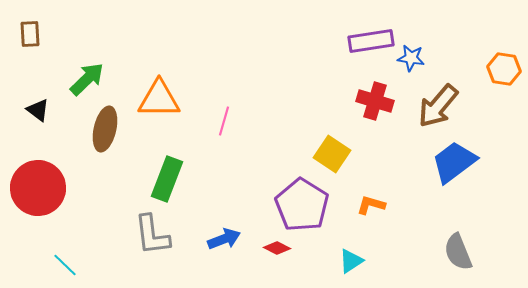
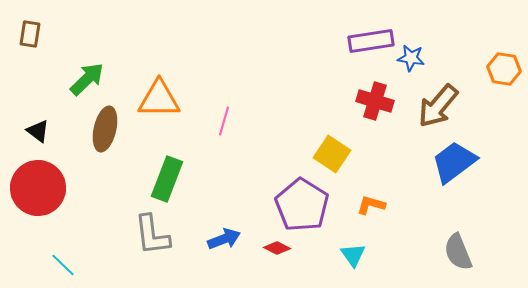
brown rectangle: rotated 12 degrees clockwise
black triangle: moved 21 px down
cyan triangle: moved 2 px right, 6 px up; rotated 32 degrees counterclockwise
cyan line: moved 2 px left
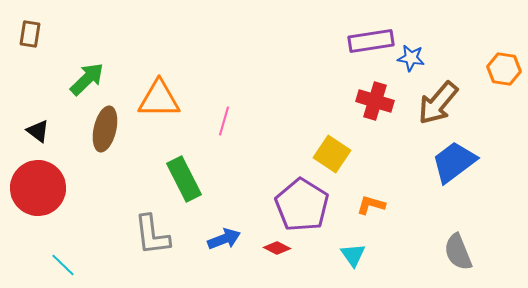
brown arrow: moved 3 px up
green rectangle: moved 17 px right; rotated 48 degrees counterclockwise
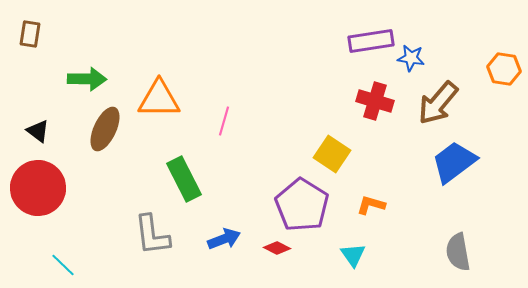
green arrow: rotated 45 degrees clockwise
brown ellipse: rotated 12 degrees clockwise
gray semicircle: rotated 12 degrees clockwise
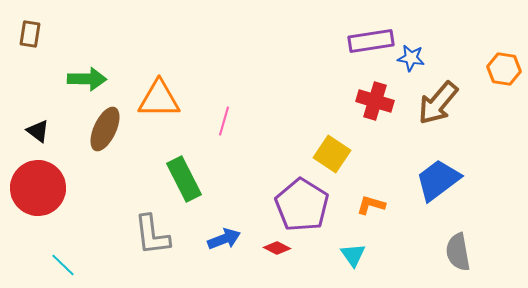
blue trapezoid: moved 16 px left, 18 px down
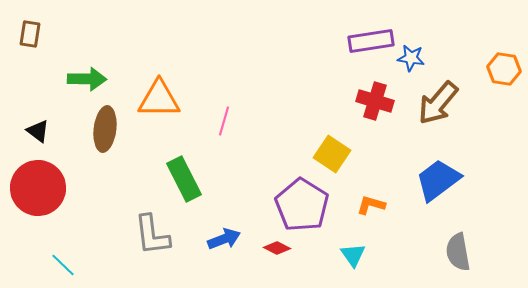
brown ellipse: rotated 18 degrees counterclockwise
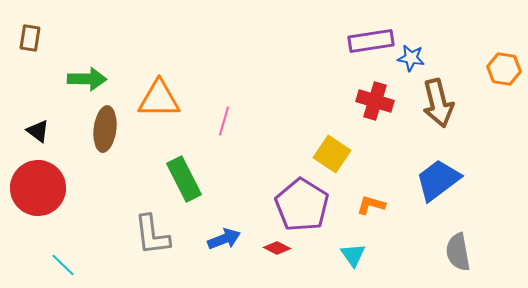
brown rectangle: moved 4 px down
brown arrow: rotated 54 degrees counterclockwise
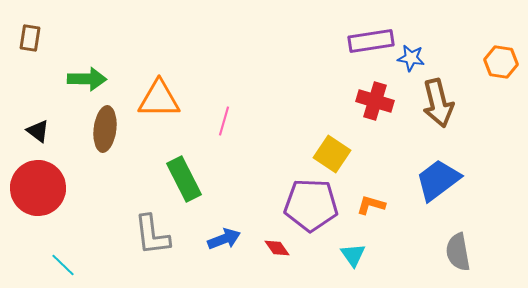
orange hexagon: moved 3 px left, 7 px up
purple pentagon: moved 9 px right; rotated 30 degrees counterclockwise
red diamond: rotated 28 degrees clockwise
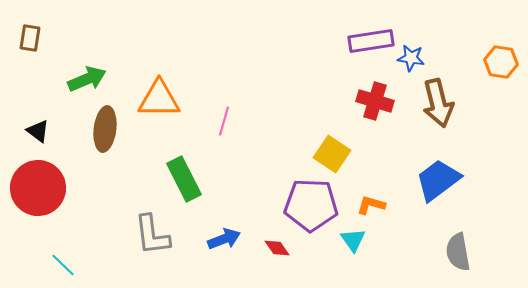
green arrow: rotated 24 degrees counterclockwise
cyan triangle: moved 15 px up
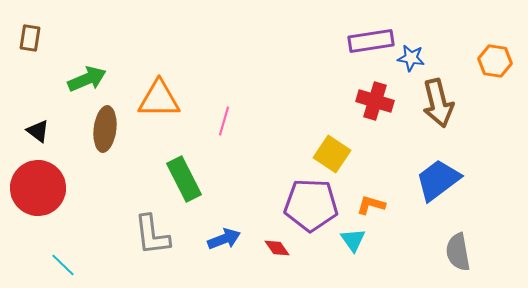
orange hexagon: moved 6 px left, 1 px up
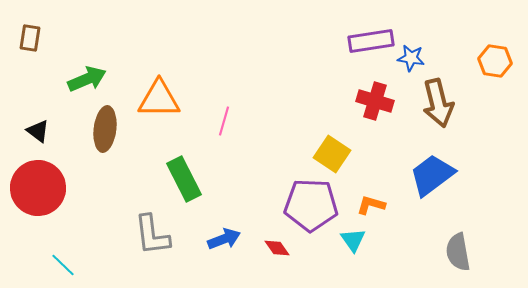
blue trapezoid: moved 6 px left, 5 px up
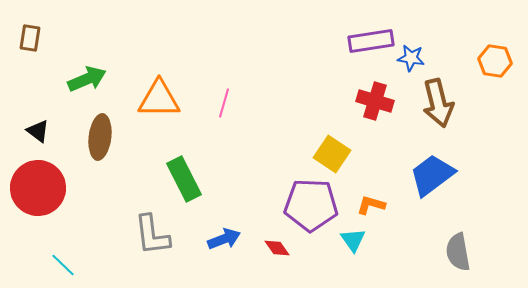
pink line: moved 18 px up
brown ellipse: moved 5 px left, 8 px down
